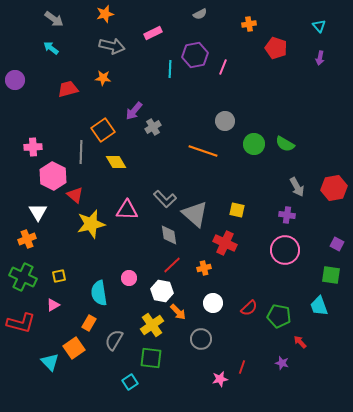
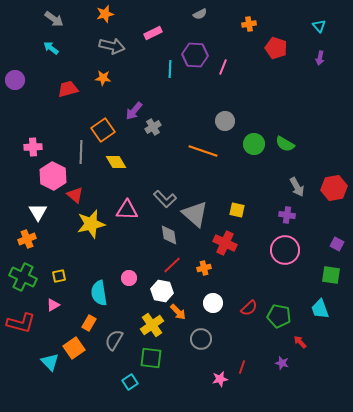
purple hexagon at (195, 55): rotated 15 degrees clockwise
cyan trapezoid at (319, 306): moved 1 px right, 3 px down
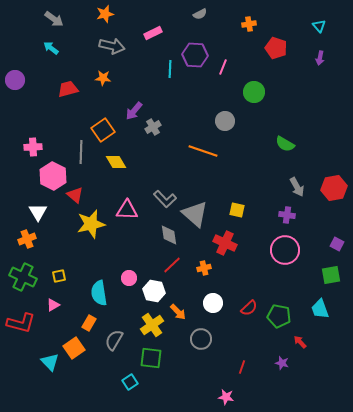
green circle at (254, 144): moved 52 px up
green square at (331, 275): rotated 18 degrees counterclockwise
white hexagon at (162, 291): moved 8 px left
pink star at (220, 379): moved 6 px right, 18 px down; rotated 21 degrees clockwise
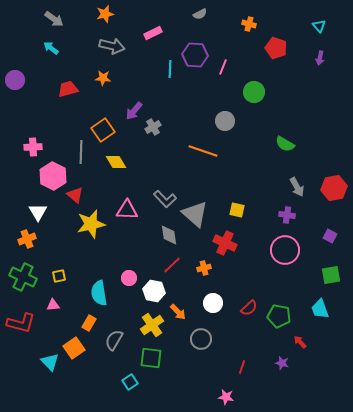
orange cross at (249, 24): rotated 24 degrees clockwise
purple square at (337, 244): moved 7 px left, 8 px up
pink triangle at (53, 305): rotated 24 degrees clockwise
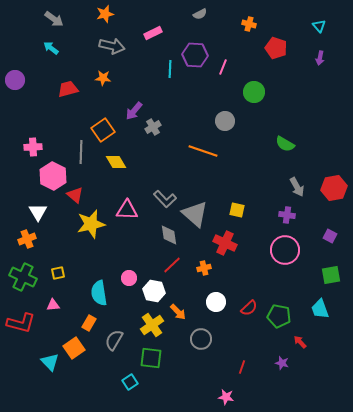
yellow square at (59, 276): moved 1 px left, 3 px up
white circle at (213, 303): moved 3 px right, 1 px up
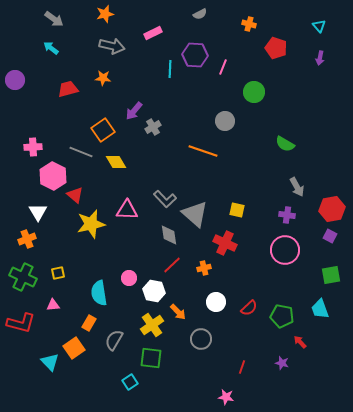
gray line at (81, 152): rotated 70 degrees counterclockwise
red hexagon at (334, 188): moved 2 px left, 21 px down
green pentagon at (279, 316): moved 3 px right
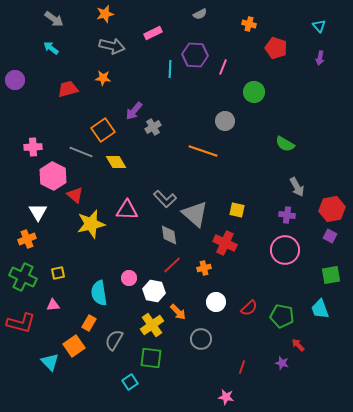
red arrow at (300, 342): moved 2 px left, 3 px down
orange square at (74, 348): moved 2 px up
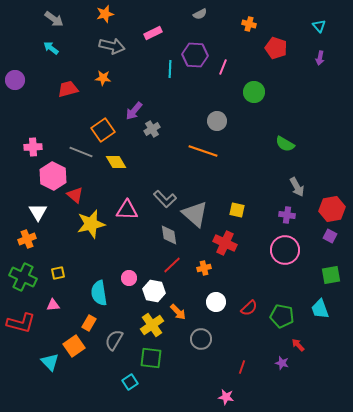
gray circle at (225, 121): moved 8 px left
gray cross at (153, 127): moved 1 px left, 2 px down
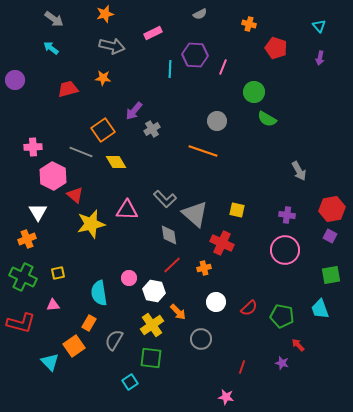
green semicircle at (285, 144): moved 18 px left, 25 px up
gray arrow at (297, 187): moved 2 px right, 16 px up
red cross at (225, 243): moved 3 px left
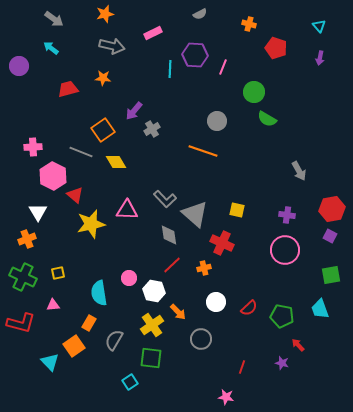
purple circle at (15, 80): moved 4 px right, 14 px up
